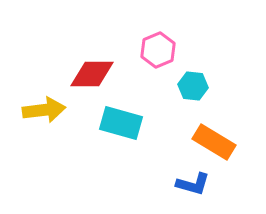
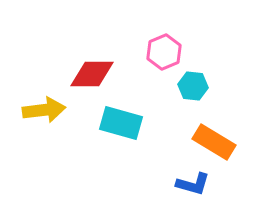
pink hexagon: moved 6 px right, 2 px down
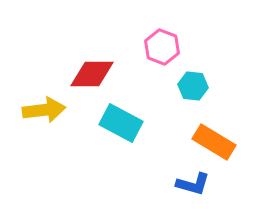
pink hexagon: moved 2 px left, 5 px up; rotated 16 degrees counterclockwise
cyan rectangle: rotated 12 degrees clockwise
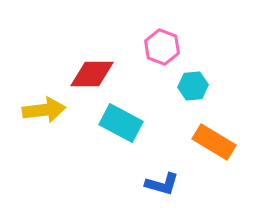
cyan hexagon: rotated 12 degrees counterclockwise
blue L-shape: moved 31 px left
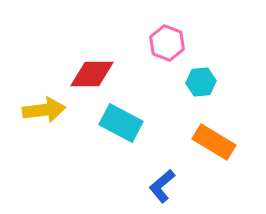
pink hexagon: moved 5 px right, 4 px up
cyan hexagon: moved 8 px right, 4 px up
blue L-shape: moved 2 px down; rotated 124 degrees clockwise
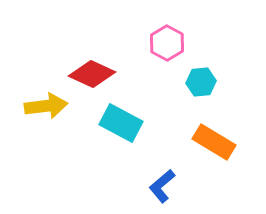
pink hexagon: rotated 8 degrees clockwise
red diamond: rotated 24 degrees clockwise
yellow arrow: moved 2 px right, 4 px up
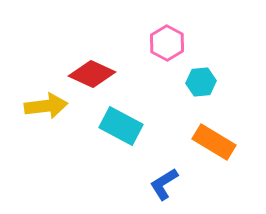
cyan rectangle: moved 3 px down
blue L-shape: moved 2 px right, 2 px up; rotated 8 degrees clockwise
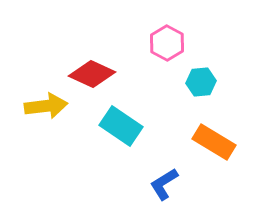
cyan rectangle: rotated 6 degrees clockwise
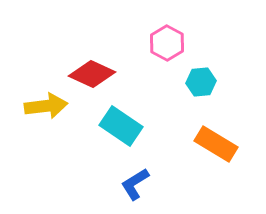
orange rectangle: moved 2 px right, 2 px down
blue L-shape: moved 29 px left
